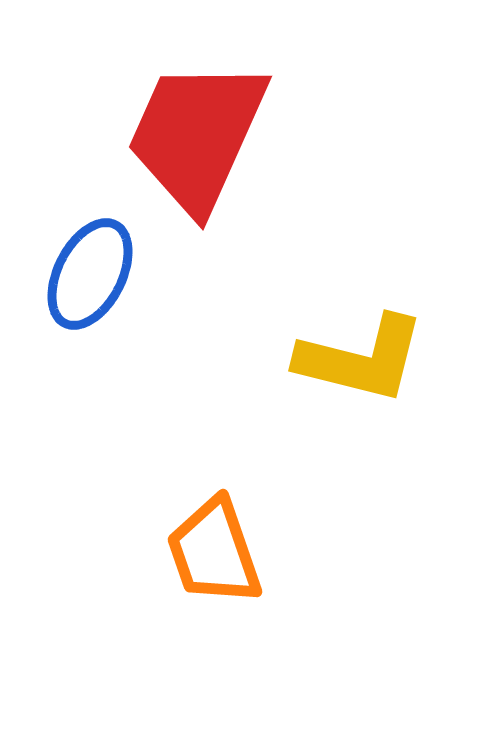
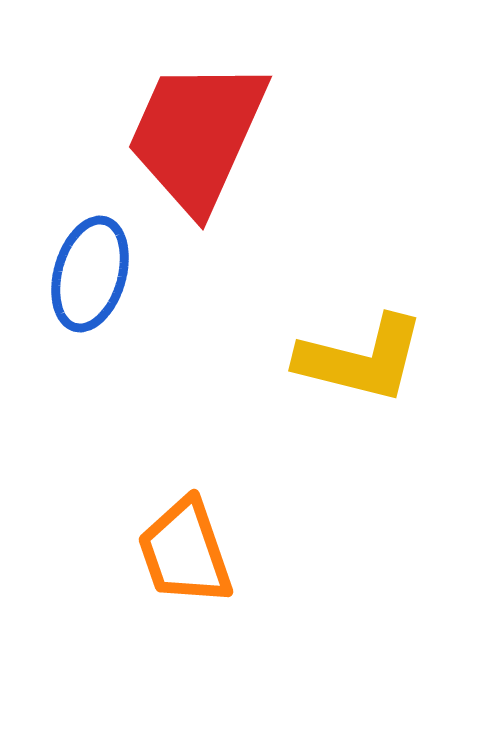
blue ellipse: rotated 11 degrees counterclockwise
orange trapezoid: moved 29 px left
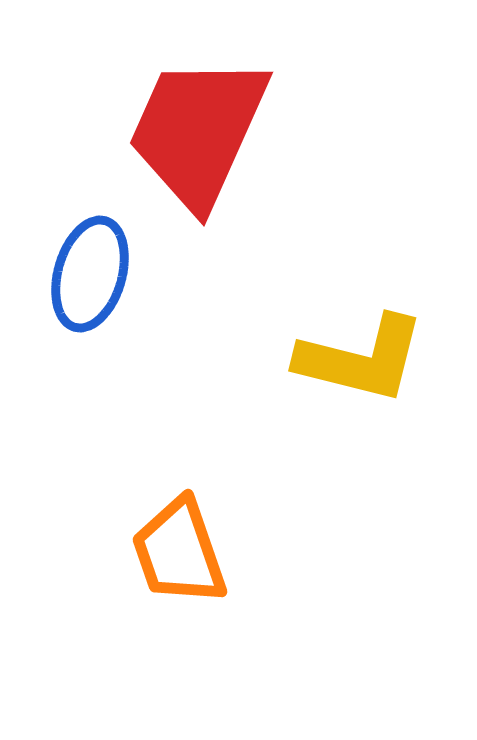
red trapezoid: moved 1 px right, 4 px up
orange trapezoid: moved 6 px left
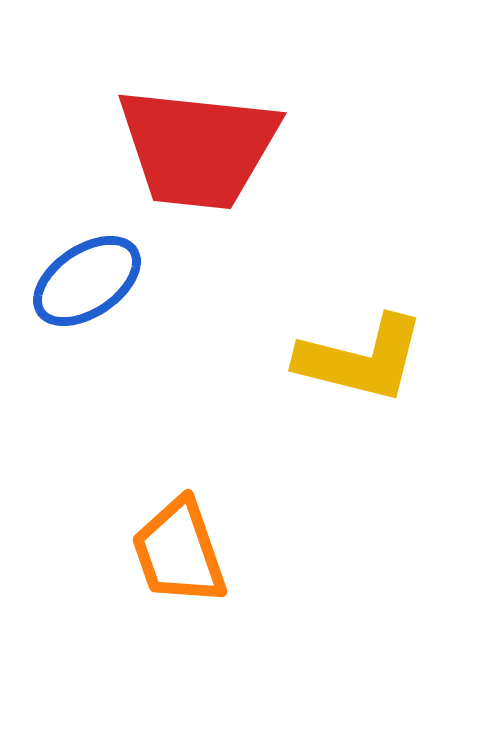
red trapezoid: moved 17 px down; rotated 108 degrees counterclockwise
blue ellipse: moved 3 px left, 7 px down; rotated 40 degrees clockwise
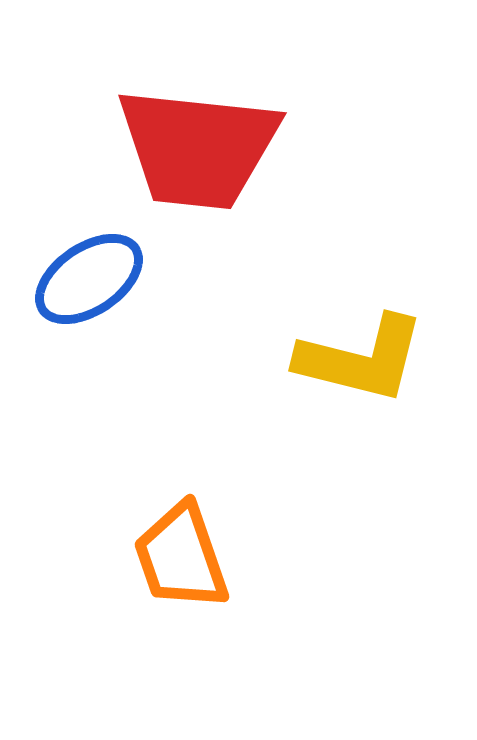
blue ellipse: moved 2 px right, 2 px up
orange trapezoid: moved 2 px right, 5 px down
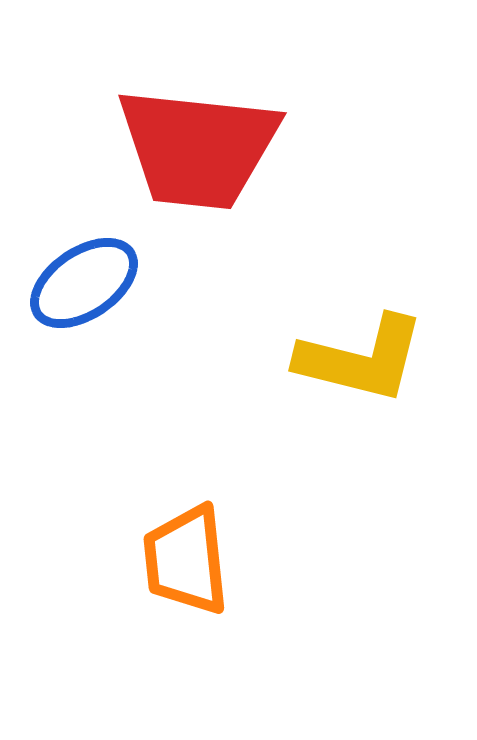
blue ellipse: moved 5 px left, 4 px down
orange trapezoid: moved 5 px right, 3 px down; rotated 13 degrees clockwise
